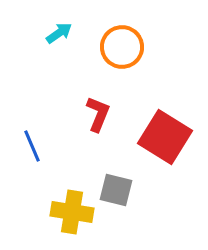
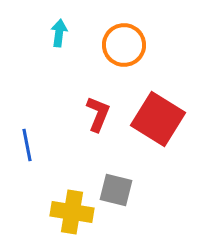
cyan arrow: rotated 48 degrees counterclockwise
orange circle: moved 2 px right, 2 px up
red square: moved 7 px left, 18 px up
blue line: moved 5 px left, 1 px up; rotated 12 degrees clockwise
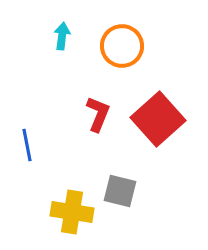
cyan arrow: moved 3 px right, 3 px down
orange circle: moved 2 px left, 1 px down
red square: rotated 16 degrees clockwise
gray square: moved 4 px right, 1 px down
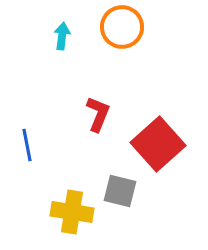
orange circle: moved 19 px up
red square: moved 25 px down
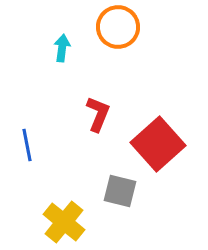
orange circle: moved 4 px left
cyan arrow: moved 12 px down
yellow cross: moved 8 px left, 10 px down; rotated 30 degrees clockwise
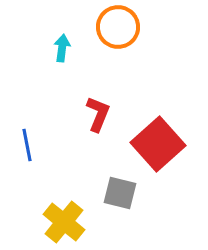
gray square: moved 2 px down
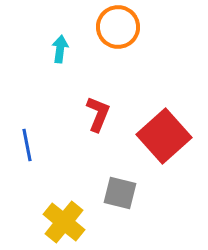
cyan arrow: moved 2 px left, 1 px down
red square: moved 6 px right, 8 px up
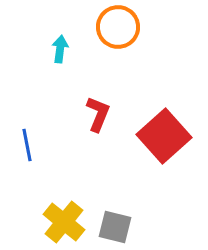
gray square: moved 5 px left, 34 px down
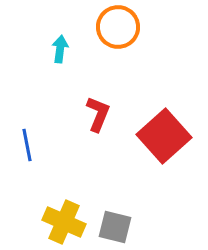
yellow cross: rotated 15 degrees counterclockwise
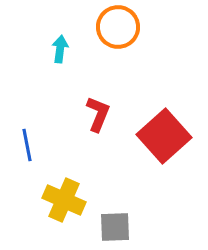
yellow cross: moved 22 px up
gray square: rotated 16 degrees counterclockwise
